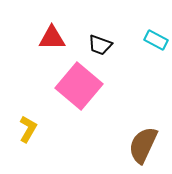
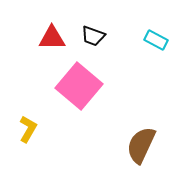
black trapezoid: moved 7 px left, 9 px up
brown semicircle: moved 2 px left
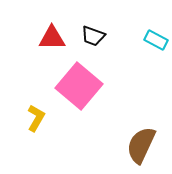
yellow L-shape: moved 8 px right, 11 px up
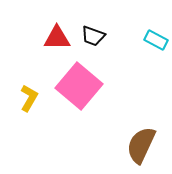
red triangle: moved 5 px right
yellow L-shape: moved 7 px left, 20 px up
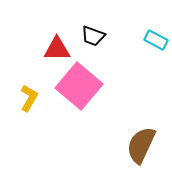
red triangle: moved 11 px down
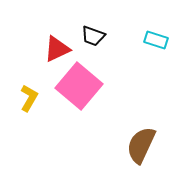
cyan rectangle: rotated 10 degrees counterclockwise
red triangle: rotated 24 degrees counterclockwise
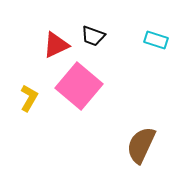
red triangle: moved 1 px left, 4 px up
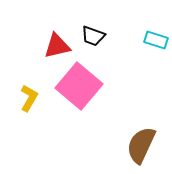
red triangle: moved 1 px right, 1 px down; rotated 12 degrees clockwise
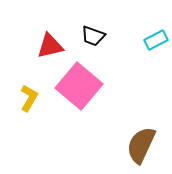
cyan rectangle: rotated 45 degrees counterclockwise
red triangle: moved 7 px left
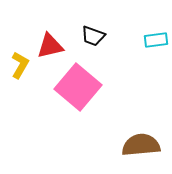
cyan rectangle: rotated 20 degrees clockwise
pink square: moved 1 px left, 1 px down
yellow L-shape: moved 9 px left, 33 px up
brown semicircle: rotated 60 degrees clockwise
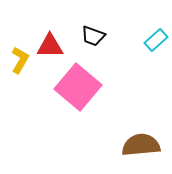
cyan rectangle: rotated 35 degrees counterclockwise
red triangle: rotated 12 degrees clockwise
yellow L-shape: moved 5 px up
